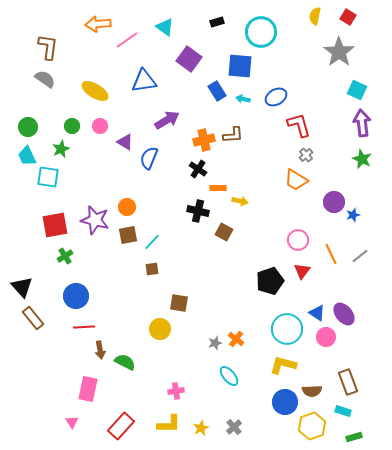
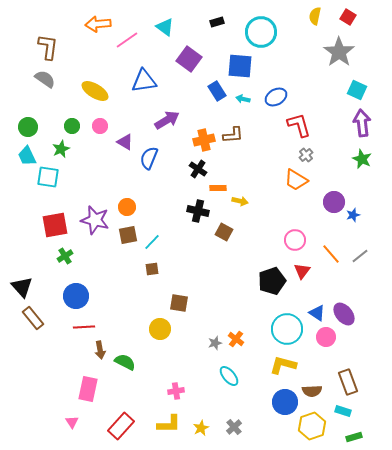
pink circle at (298, 240): moved 3 px left
orange line at (331, 254): rotated 15 degrees counterclockwise
black pentagon at (270, 281): moved 2 px right
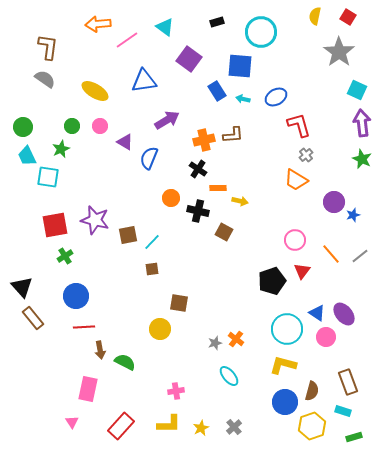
green circle at (28, 127): moved 5 px left
orange circle at (127, 207): moved 44 px right, 9 px up
brown semicircle at (312, 391): rotated 72 degrees counterclockwise
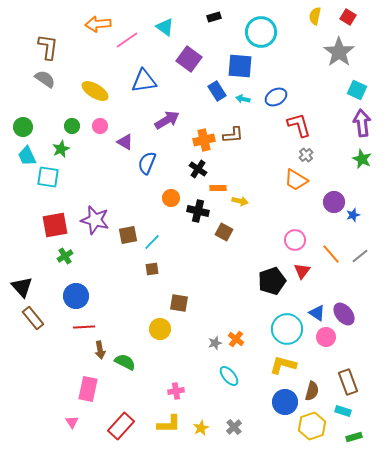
black rectangle at (217, 22): moved 3 px left, 5 px up
blue semicircle at (149, 158): moved 2 px left, 5 px down
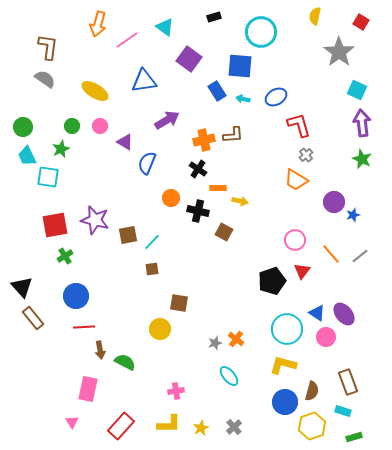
red square at (348, 17): moved 13 px right, 5 px down
orange arrow at (98, 24): rotated 70 degrees counterclockwise
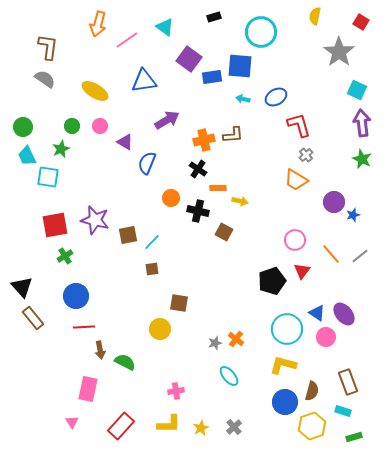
blue rectangle at (217, 91): moved 5 px left, 14 px up; rotated 66 degrees counterclockwise
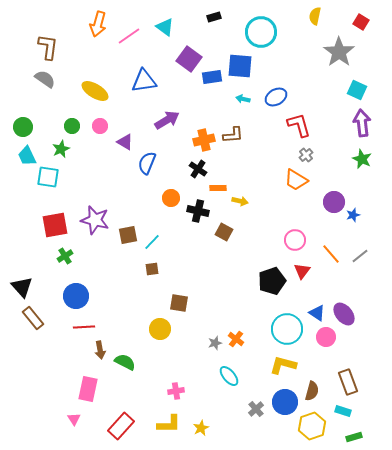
pink line at (127, 40): moved 2 px right, 4 px up
pink triangle at (72, 422): moved 2 px right, 3 px up
gray cross at (234, 427): moved 22 px right, 18 px up
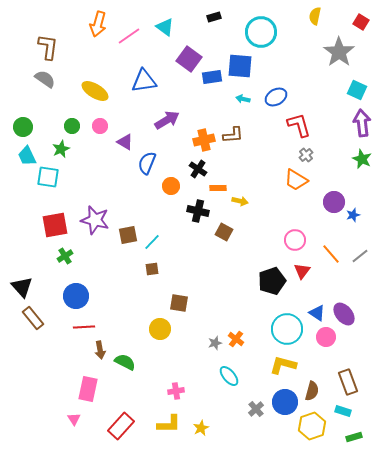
orange circle at (171, 198): moved 12 px up
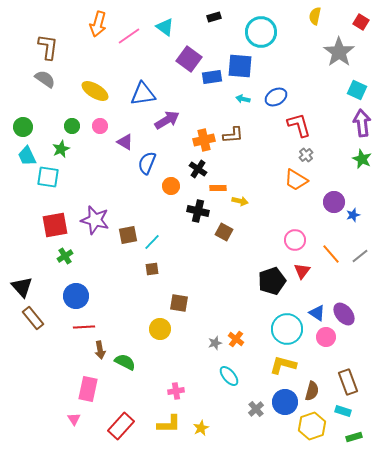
blue triangle at (144, 81): moved 1 px left, 13 px down
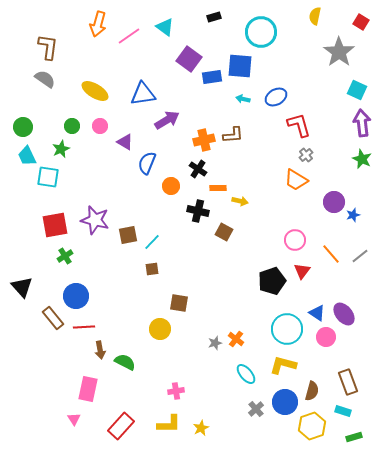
brown rectangle at (33, 318): moved 20 px right
cyan ellipse at (229, 376): moved 17 px right, 2 px up
